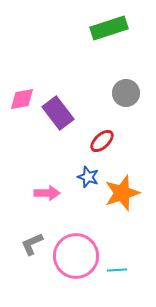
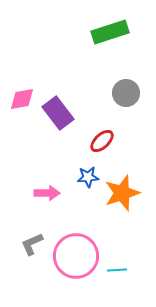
green rectangle: moved 1 px right, 4 px down
blue star: rotated 25 degrees counterclockwise
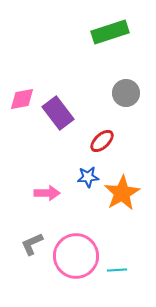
orange star: rotated 12 degrees counterclockwise
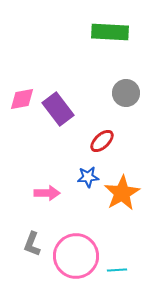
green rectangle: rotated 21 degrees clockwise
purple rectangle: moved 4 px up
gray L-shape: rotated 45 degrees counterclockwise
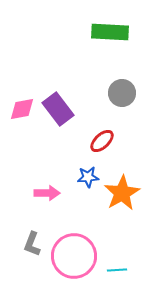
gray circle: moved 4 px left
pink diamond: moved 10 px down
pink circle: moved 2 px left
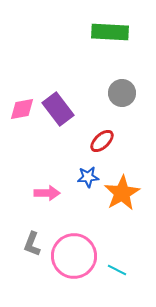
cyan line: rotated 30 degrees clockwise
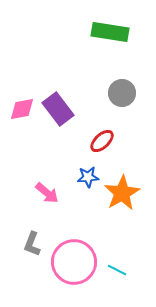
green rectangle: rotated 6 degrees clockwise
pink arrow: rotated 40 degrees clockwise
pink circle: moved 6 px down
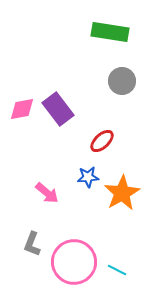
gray circle: moved 12 px up
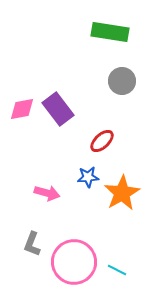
pink arrow: rotated 25 degrees counterclockwise
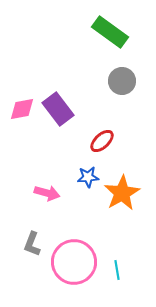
green rectangle: rotated 27 degrees clockwise
cyan line: rotated 54 degrees clockwise
